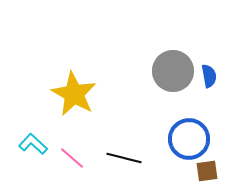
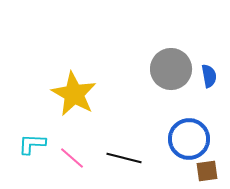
gray circle: moved 2 px left, 2 px up
cyan L-shape: moved 1 px left; rotated 40 degrees counterclockwise
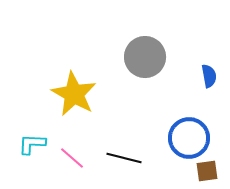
gray circle: moved 26 px left, 12 px up
blue circle: moved 1 px up
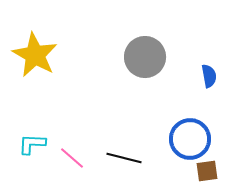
yellow star: moved 39 px left, 39 px up
blue circle: moved 1 px right, 1 px down
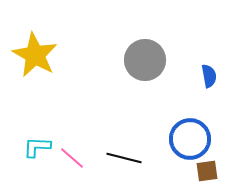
gray circle: moved 3 px down
cyan L-shape: moved 5 px right, 3 px down
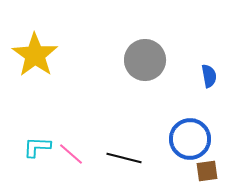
yellow star: rotated 6 degrees clockwise
pink line: moved 1 px left, 4 px up
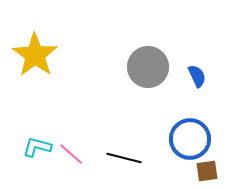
gray circle: moved 3 px right, 7 px down
blue semicircle: moved 12 px left; rotated 15 degrees counterclockwise
cyan L-shape: rotated 12 degrees clockwise
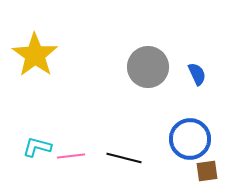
blue semicircle: moved 2 px up
pink line: moved 2 px down; rotated 48 degrees counterclockwise
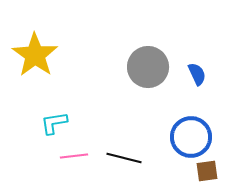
blue circle: moved 1 px right, 2 px up
cyan L-shape: moved 17 px right, 24 px up; rotated 24 degrees counterclockwise
pink line: moved 3 px right
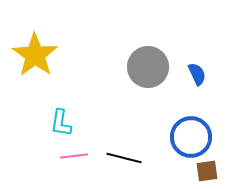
cyan L-shape: moved 7 px right; rotated 72 degrees counterclockwise
